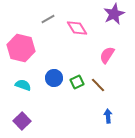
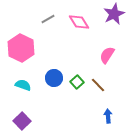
pink diamond: moved 2 px right, 6 px up
pink hexagon: rotated 12 degrees clockwise
green square: rotated 16 degrees counterclockwise
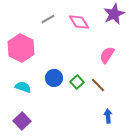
cyan semicircle: moved 2 px down
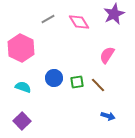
green square: rotated 32 degrees clockwise
blue arrow: rotated 112 degrees clockwise
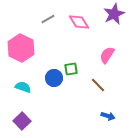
green square: moved 6 px left, 13 px up
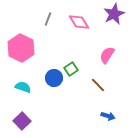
gray line: rotated 40 degrees counterclockwise
green square: rotated 24 degrees counterclockwise
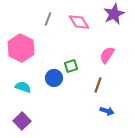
green square: moved 3 px up; rotated 16 degrees clockwise
brown line: rotated 63 degrees clockwise
blue arrow: moved 1 px left, 5 px up
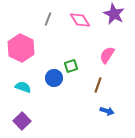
purple star: rotated 20 degrees counterclockwise
pink diamond: moved 1 px right, 2 px up
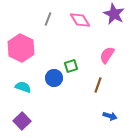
blue arrow: moved 3 px right, 5 px down
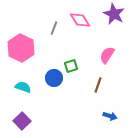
gray line: moved 6 px right, 9 px down
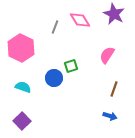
gray line: moved 1 px right, 1 px up
brown line: moved 16 px right, 4 px down
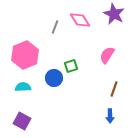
pink hexagon: moved 4 px right, 7 px down; rotated 12 degrees clockwise
cyan semicircle: rotated 21 degrees counterclockwise
blue arrow: rotated 72 degrees clockwise
purple square: rotated 18 degrees counterclockwise
